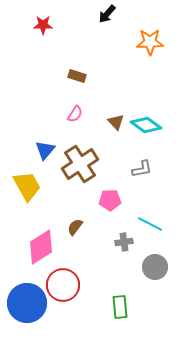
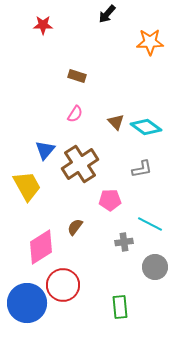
cyan diamond: moved 2 px down
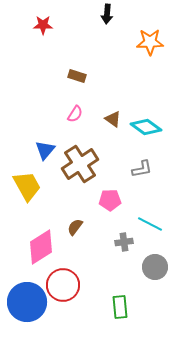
black arrow: rotated 36 degrees counterclockwise
brown triangle: moved 3 px left, 3 px up; rotated 12 degrees counterclockwise
blue circle: moved 1 px up
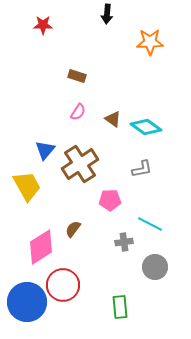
pink semicircle: moved 3 px right, 2 px up
brown semicircle: moved 2 px left, 2 px down
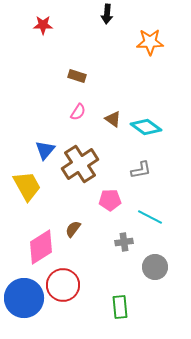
gray L-shape: moved 1 px left, 1 px down
cyan line: moved 7 px up
blue circle: moved 3 px left, 4 px up
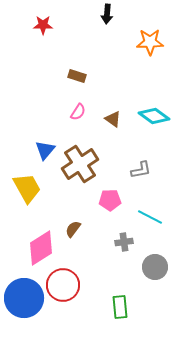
cyan diamond: moved 8 px right, 11 px up
yellow trapezoid: moved 2 px down
pink diamond: moved 1 px down
